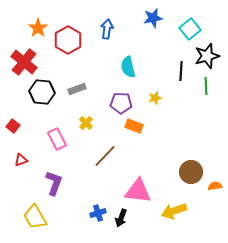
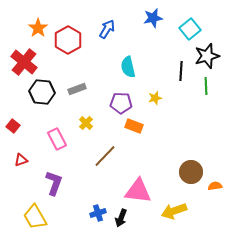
blue arrow: rotated 24 degrees clockwise
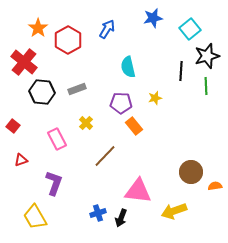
orange rectangle: rotated 30 degrees clockwise
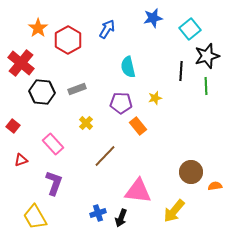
red cross: moved 3 px left, 1 px down
orange rectangle: moved 4 px right
pink rectangle: moved 4 px left, 5 px down; rotated 15 degrees counterclockwise
yellow arrow: rotated 30 degrees counterclockwise
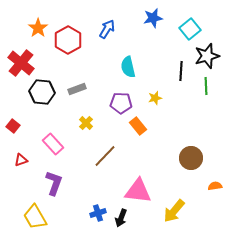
brown circle: moved 14 px up
